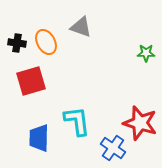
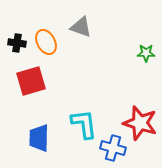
cyan L-shape: moved 7 px right, 3 px down
blue cross: rotated 20 degrees counterclockwise
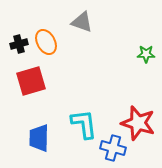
gray triangle: moved 1 px right, 5 px up
black cross: moved 2 px right, 1 px down; rotated 24 degrees counterclockwise
green star: moved 1 px down
red star: moved 2 px left
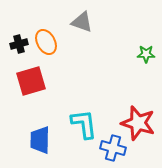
blue trapezoid: moved 1 px right, 2 px down
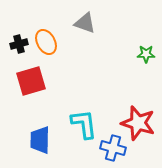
gray triangle: moved 3 px right, 1 px down
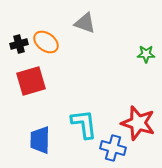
orange ellipse: rotated 25 degrees counterclockwise
